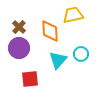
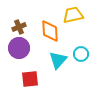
brown cross: rotated 24 degrees clockwise
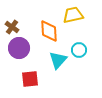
brown cross: moved 7 px left; rotated 32 degrees counterclockwise
orange diamond: moved 1 px left
cyan circle: moved 2 px left, 4 px up
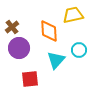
brown cross: rotated 16 degrees clockwise
cyan triangle: moved 2 px left
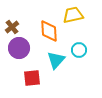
red square: moved 2 px right, 1 px up
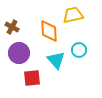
brown cross: rotated 24 degrees counterclockwise
purple circle: moved 5 px down
cyan triangle: rotated 24 degrees counterclockwise
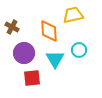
purple circle: moved 5 px right
cyan triangle: moved 1 px left, 1 px up; rotated 12 degrees clockwise
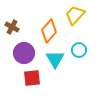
yellow trapezoid: moved 2 px right; rotated 35 degrees counterclockwise
orange diamond: rotated 45 degrees clockwise
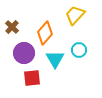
brown cross: rotated 16 degrees clockwise
orange diamond: moved 4 px left, 2 px down
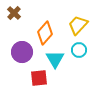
yellow trapezoid: moved 3 px right, 10 px down
brown cross: moved 2 px right, 14 px up
purple circle: moved 2 px left, 1 px up
red square: moved 7 px right
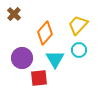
brown cross: moved 1 px down
purple circle: moved 6 px down
